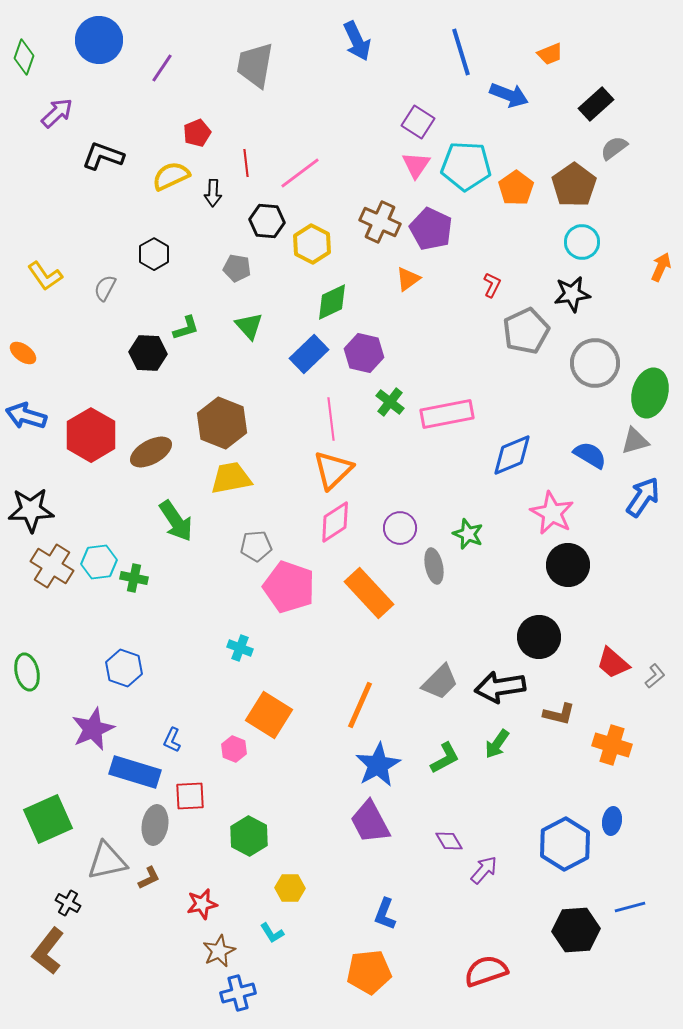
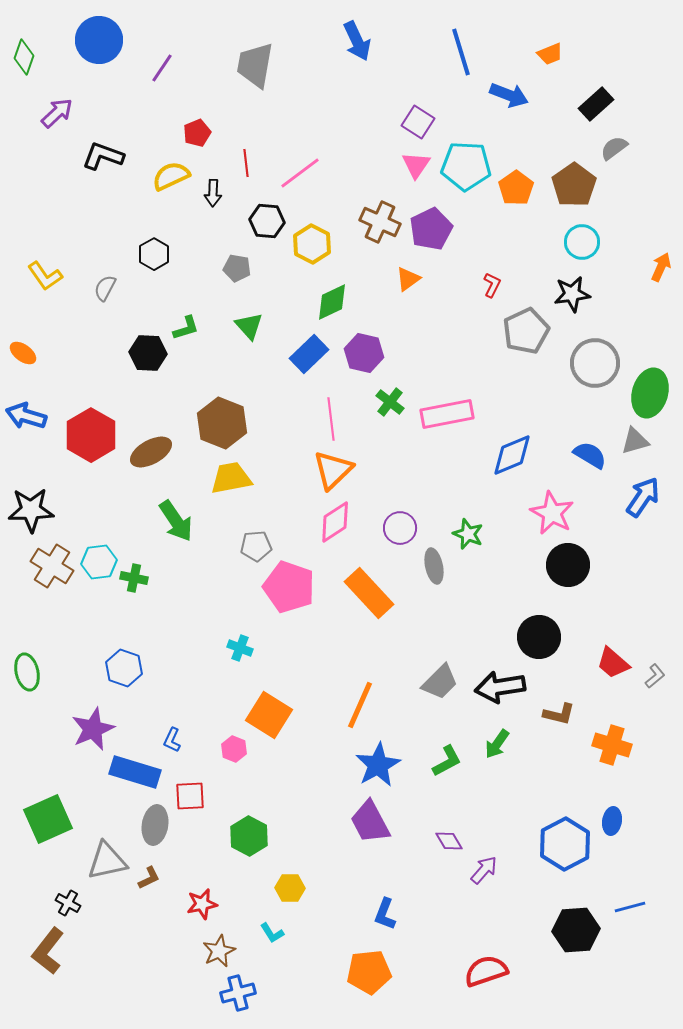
purple pentagon at (431, 229): rotated 21 degrees clockwise
green L-shape at (445, 758): moved 2 px right, 3 px down
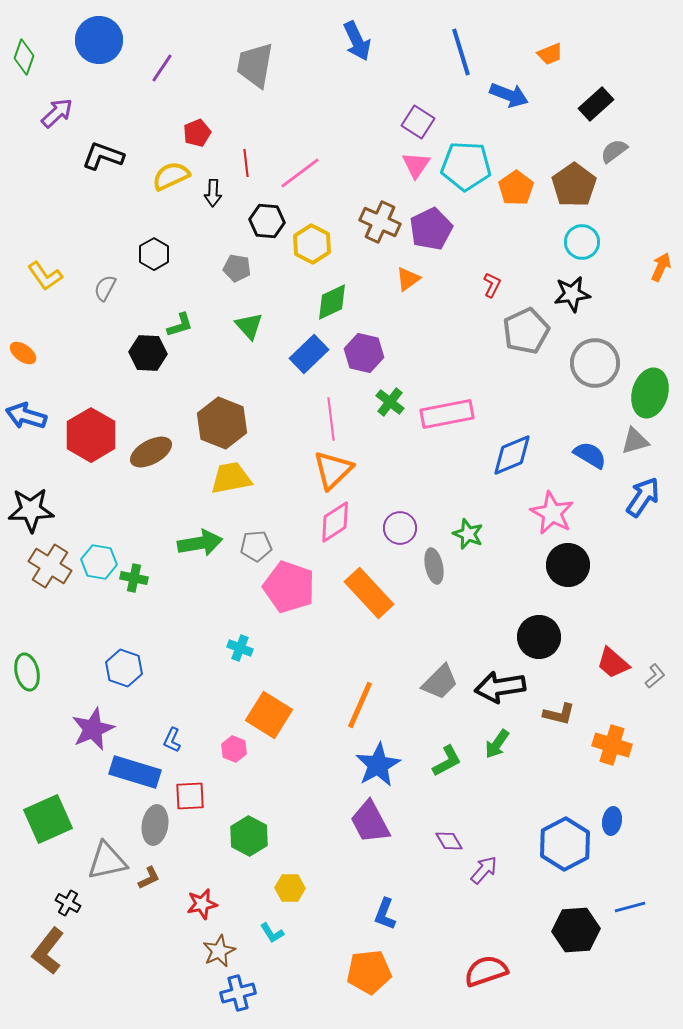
gray semicircle at (614, 148): moved 3 px down
green L-shape at (186, 328): moved 6 px left, 3 px up
green arrow at (176, 521): moved 24 px right, 22 px down; rotated 66 degrees counterclockwise
cyan hexagon at (99, 562): rotated 16 degrees clockwise
brown cross at (52, 566): moved 2 px left
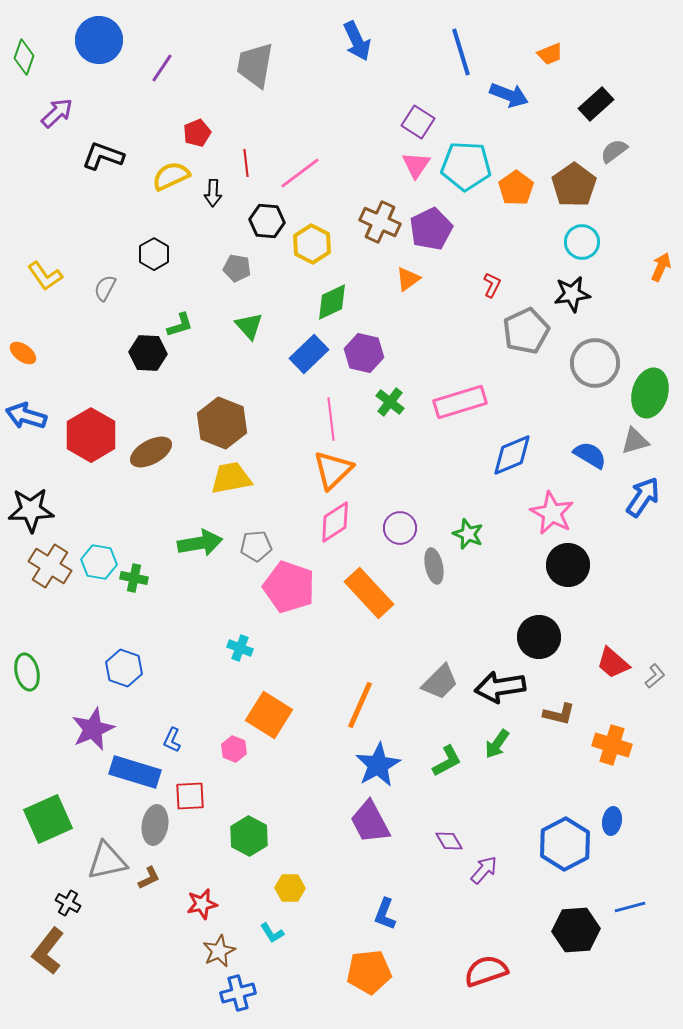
pink rectangle at (447, 414): moved 13 px right, 12 px up; rotated 6 degrees counterclockwise
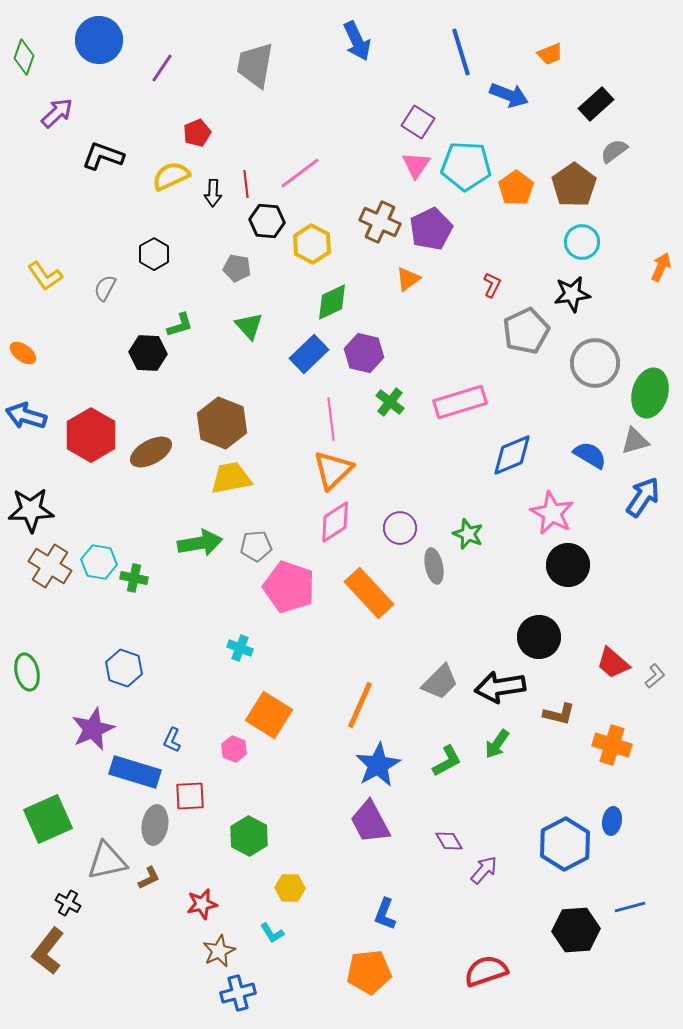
red line at (246, 163): moved 21 px down
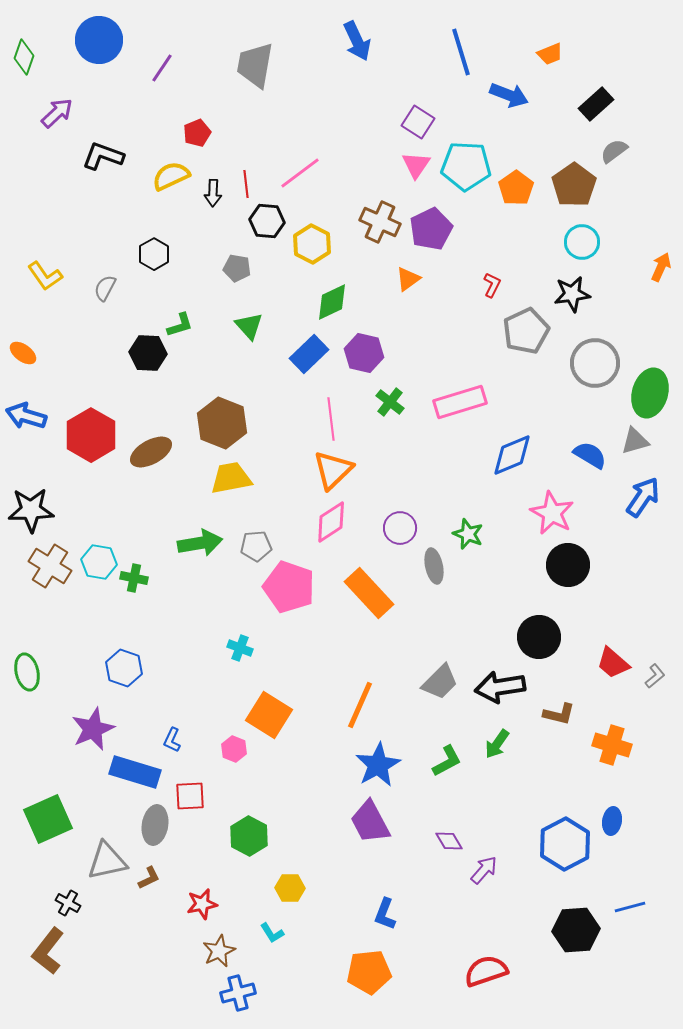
pink diamond at (335, 522): moved 4 px left
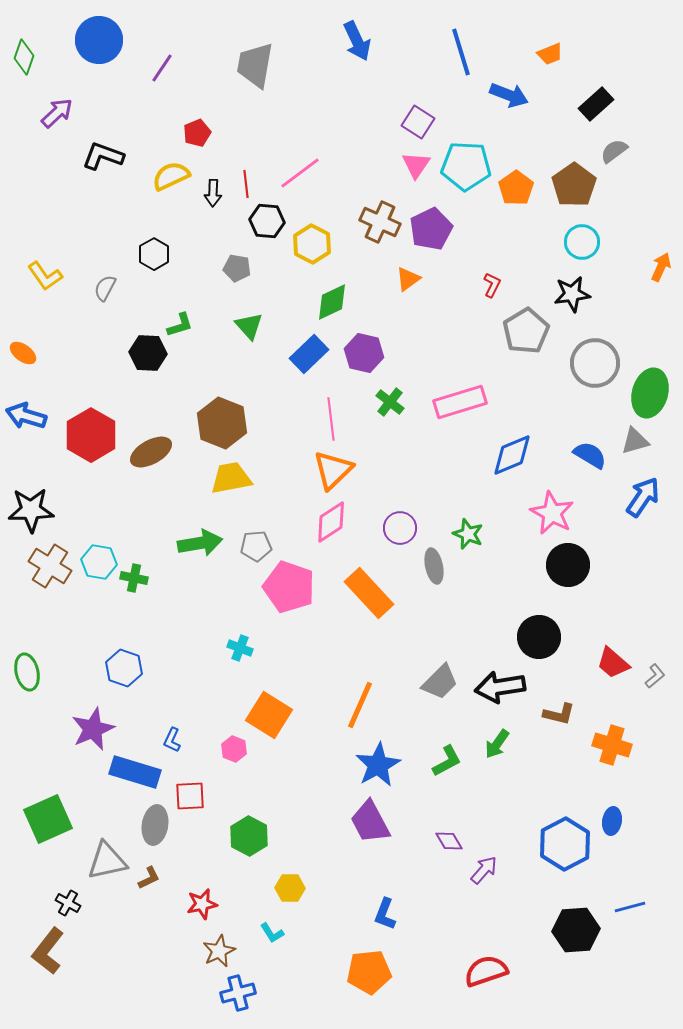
gray pentagon at (526, 331): rotated 6 degrees counterclockwise
